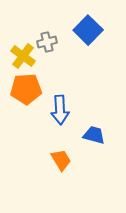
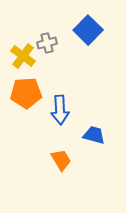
gray cross: moved 1 px down
orange pentagon: moved 4 px down
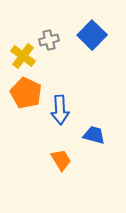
blue square: moved 4 px right, 5 px down
gray cross: moved 2 px right, 3 px up
orange pentagon: rotated 28 degrees clockwise
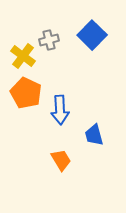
blue trapezoid: rotated 120 degrees counterclockwise
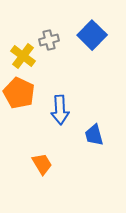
orange pentagon: moved 7 px left
orange trapezoid: moved 19 px left, 4 px down
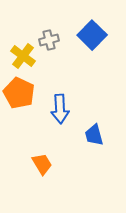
blue arrow: moved 1 px up
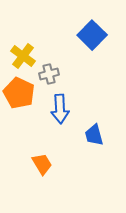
gray cross: moved 34 px down
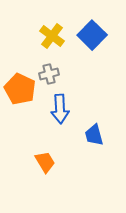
yellow cross: moved 29 px right, 20 px up
orange pentagon: moved 1 px right, 4 px up
orange trapezoid: moved 3 px right, 2 px up
